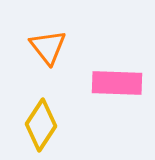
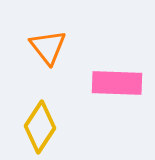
yellow diamond: moved 1 px left, 2 px down
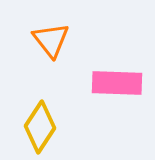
orange triangle: moved 3 px right, 7 px up
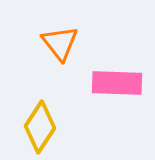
orange triangle: moved 9 px right, 3 px down
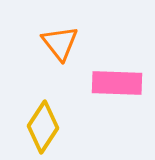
yellow diamond: moved 3 px right
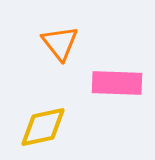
yellow diamond: rotated 45 degrees clockwise
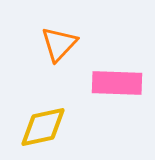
orange triangle: moved 1 px left, 1 px down; rotated 21 degrees clockwise
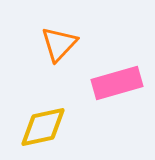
pink rectangle: rotated 18 degrees counterclockwise
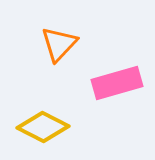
yellow diamond: rotated 39 degrees clockwise
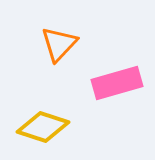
yellow diamond: rotated 9 degrees counterclockwise
